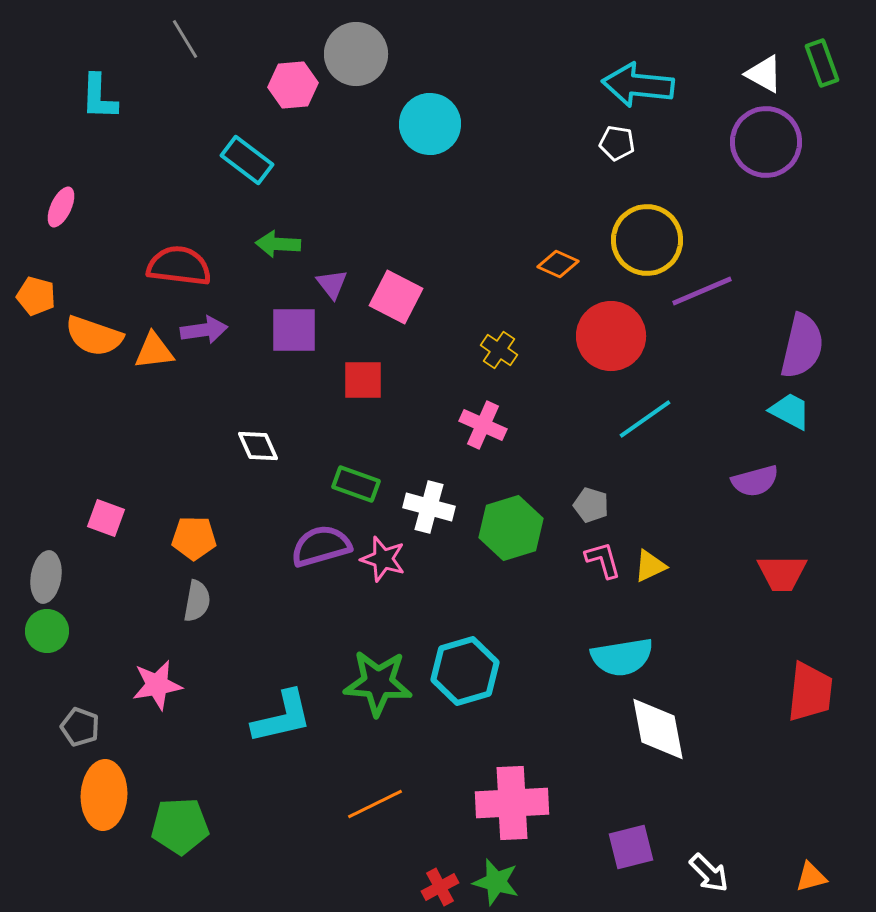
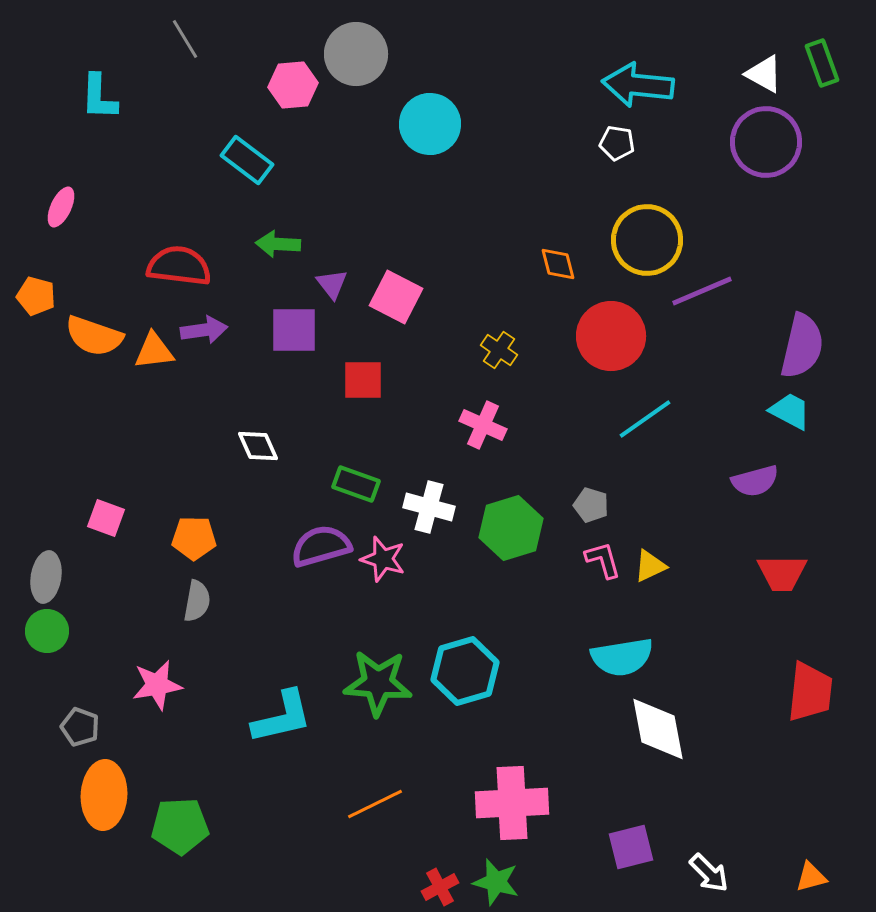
orange diamond at (558, 264): rotated 51 degrees clockwise
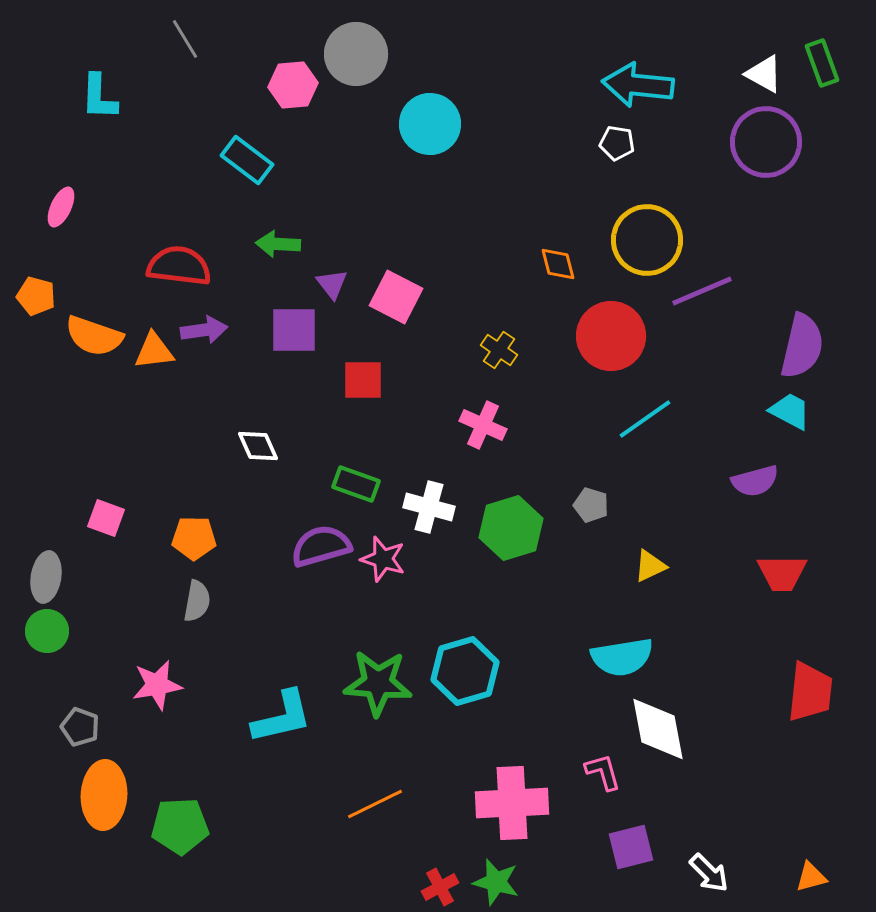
pink L-shape at (603, 560): moved 212 px down
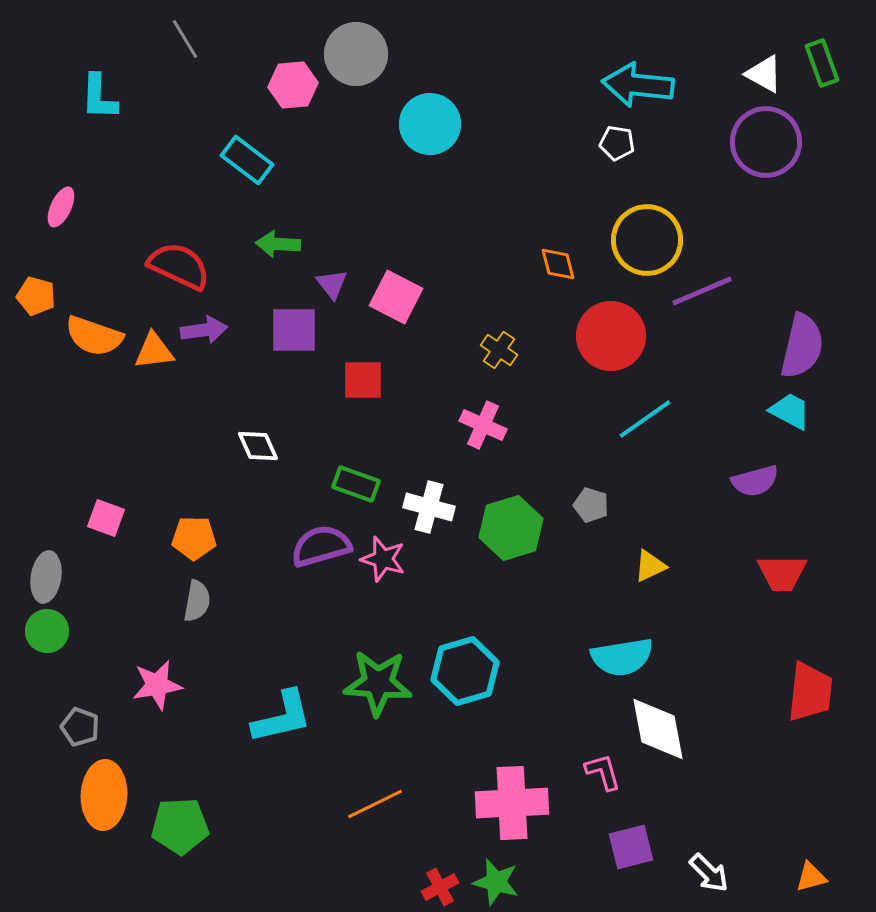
red semicircle at (179, 266): rotated 18 degrees clockwise
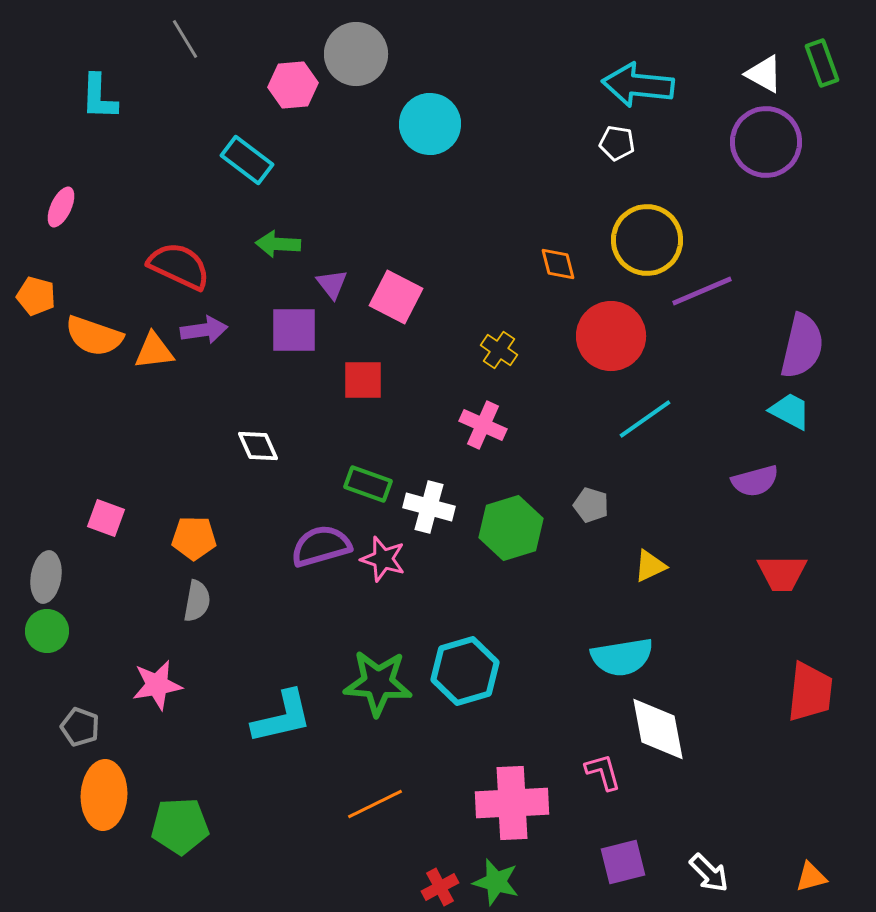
green rectangle at (356, 484): moved 12 px right
purple square at (631, 847): moved 8 px left, 15 px down
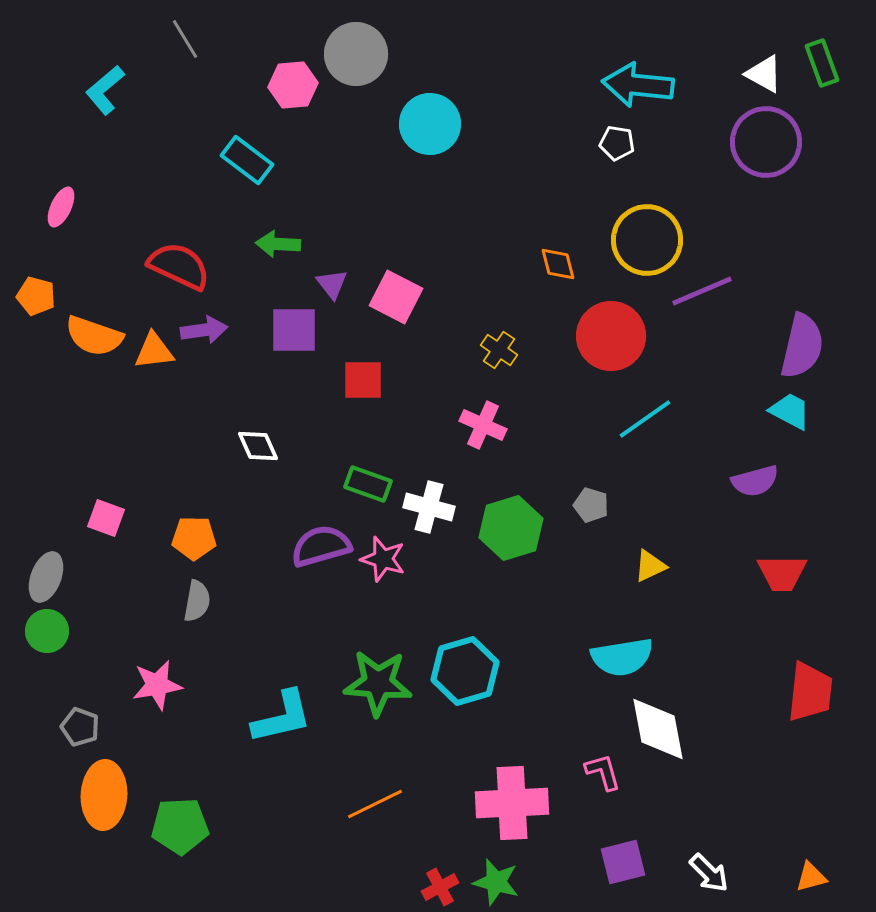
cyan L-shape at (99, 97): moved 6 px right, 7 px up; rotated 48 degrees clockwise
gray ellipse at (46, 577): rotated 12 degrees clockwise
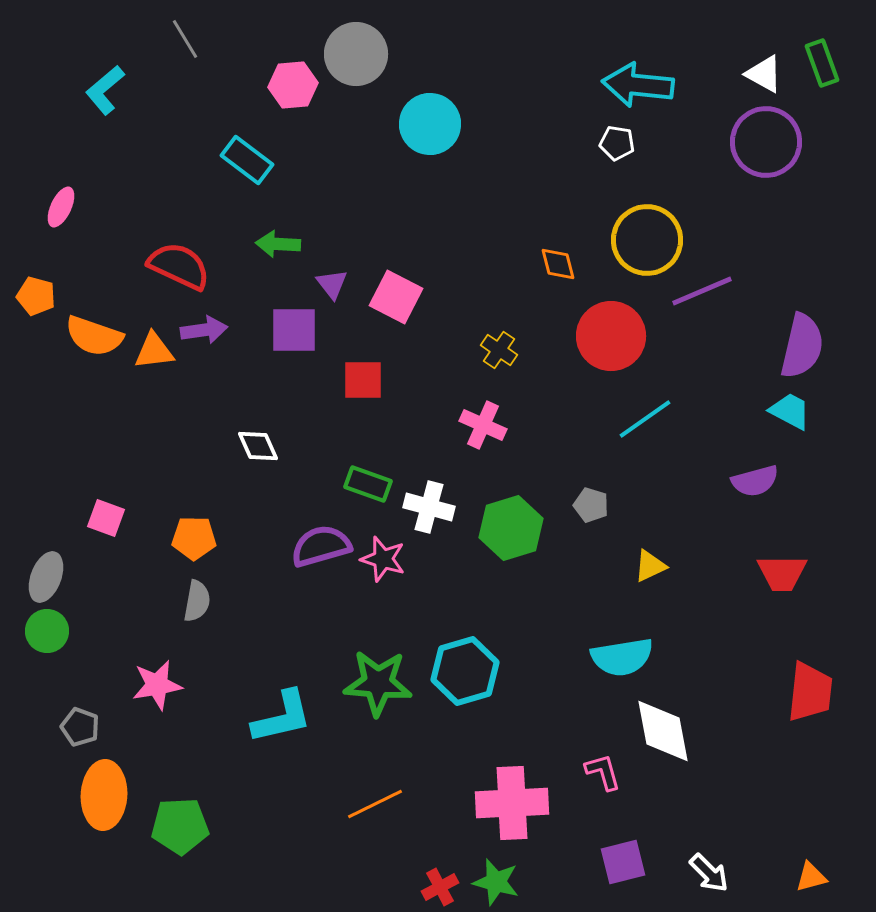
white diamond at (658, 729): moved 5 px right, 2 px down
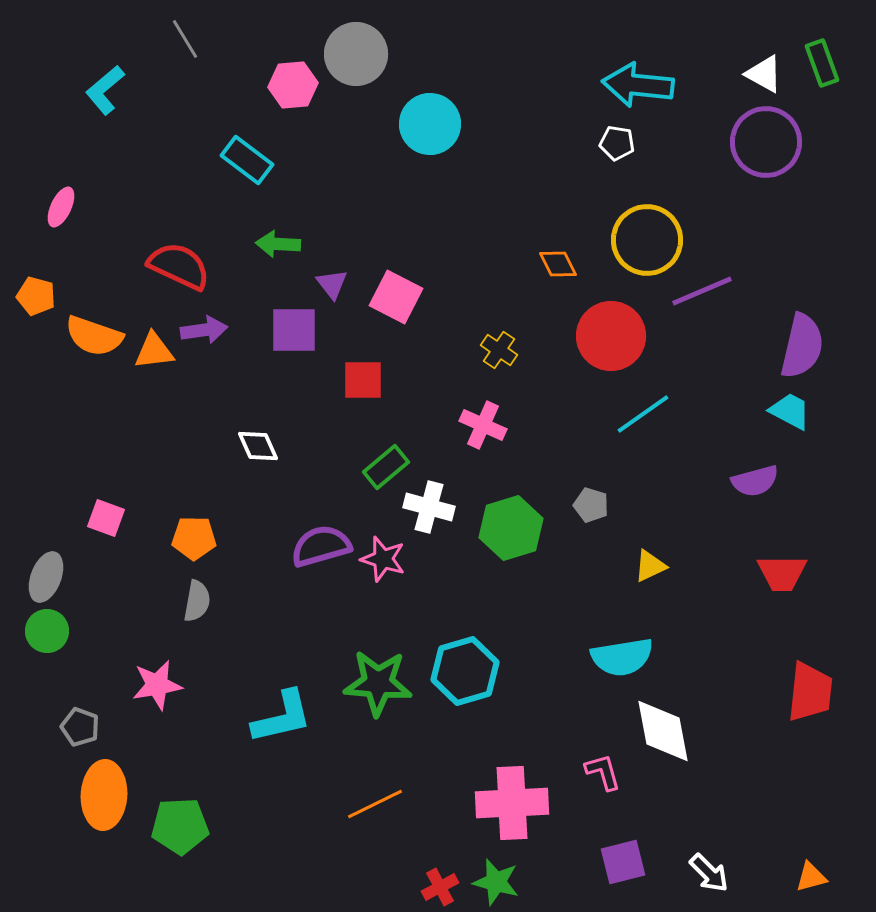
orange diamond at (558, 264): rotated 12 degrees counterclockwise
cyan line at (645, 419): moved 2 px left, 5 px up
green rectangle at (368, 484): moved 18 px right, 17 px up; rotated 60 degrees counterclockwise
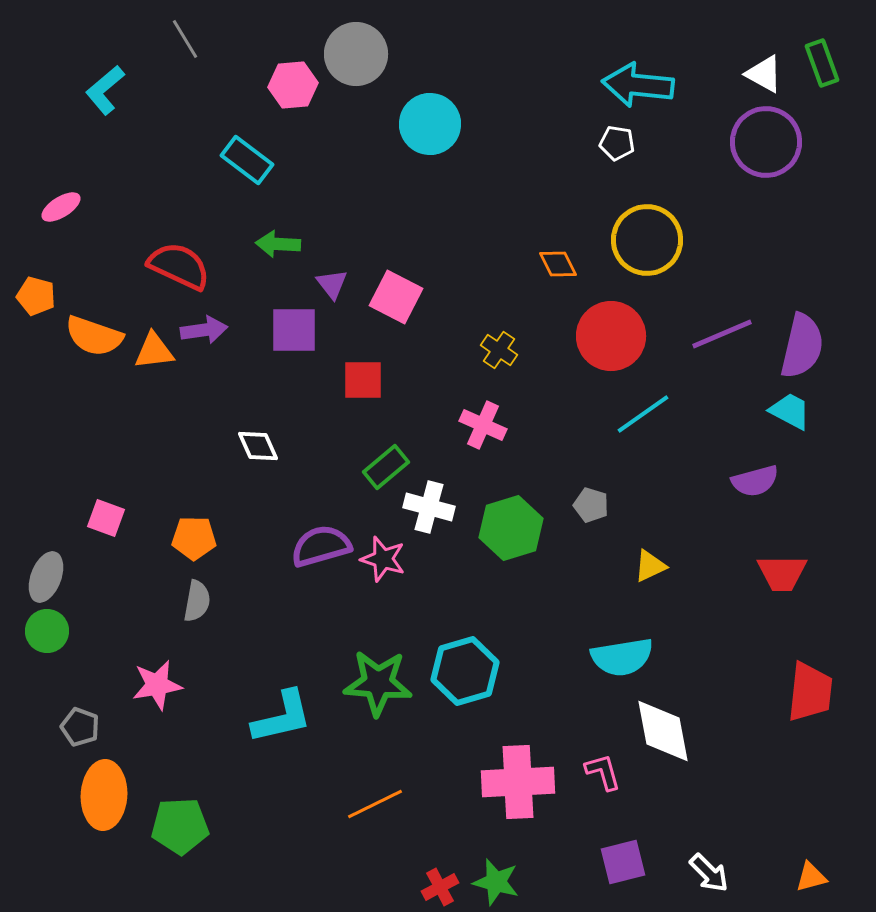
pink ellipse at (61, 207): rotated 33 degrees clockwise
purple line at (702, 291): moved 20 px right, 43 px down
pink cross at (512, 803): moved 6 px right, 21 px up
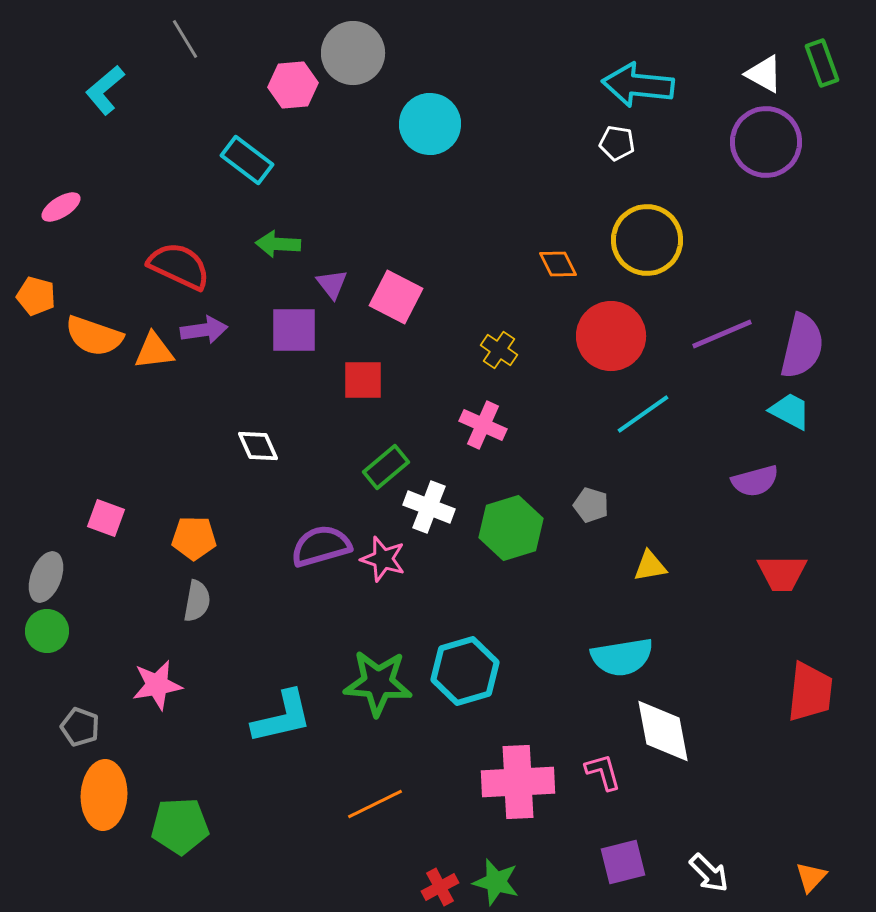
gray circle at (356, 54): moved 3 px left, 1 px up
white cross at (429, 507): rotated 6 degrees clockwise
yellow triangle at (650, 566): rotated 15 degrees clockwise
orange triangle at (811, 877): rotated 32 degrees counterclockwise
